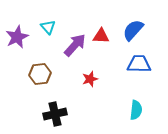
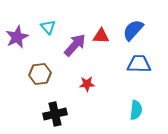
red star: moved 3 px left, 5 px down; rotated 14 degrees clockwise
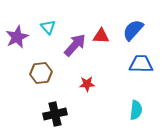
blue trapezoid: moved 2 px right
brown hexagon: moved 1 px right, 1 px up
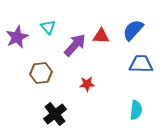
black cross: rotated 25 degrees counterclockwise
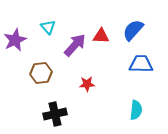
purple star: moved 2 px left, 3 px down
black cross: rotated 25 degrees clockwise
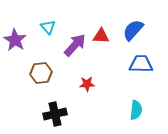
purple star: rotated 15 degrees counterclockwise
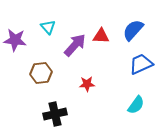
purple star: rotated 25 degrees counterclockwise
blue trapezoid: rotated 25 degrees counterclockwise
cyan semicircle: moved 5 px up; rotated 30 degrees clockwise
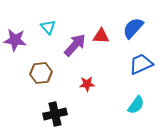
blue semicircle: moved 2 px up
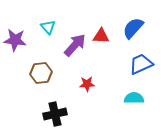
cyan semicircle: moved 2 px left, 7 px up; rotated 126 degrees counterclockwise
